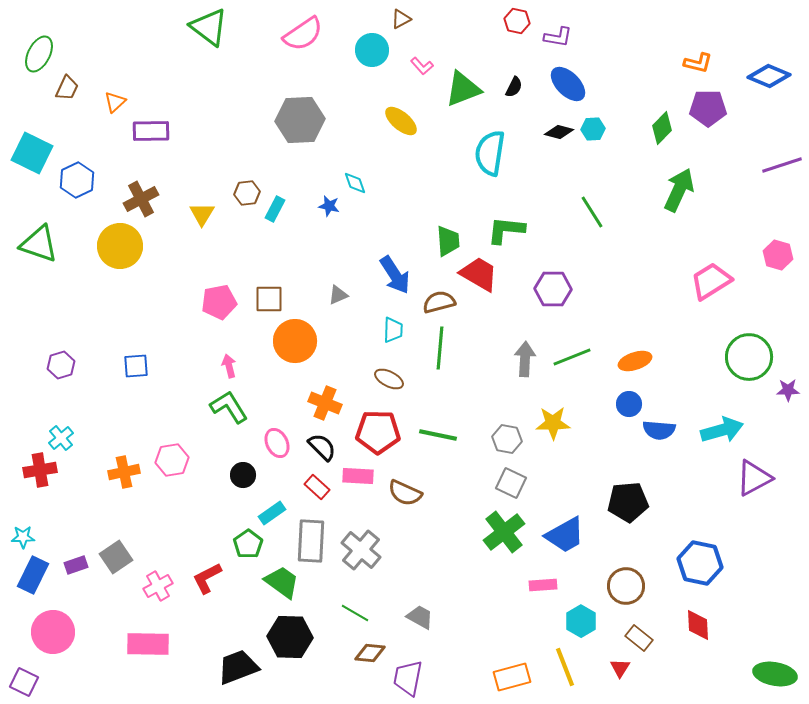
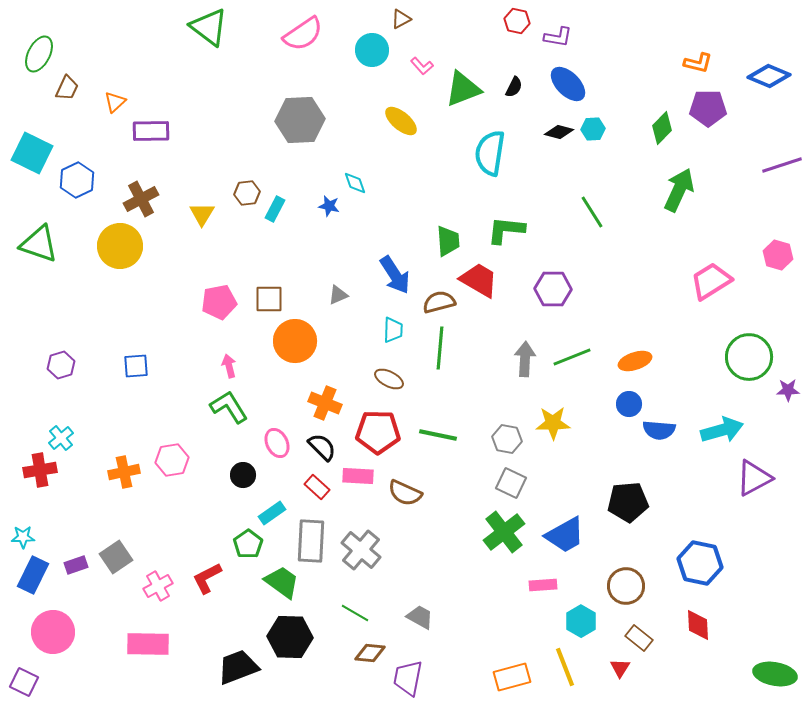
red trapezoid at (479, 274): moved 6 px down
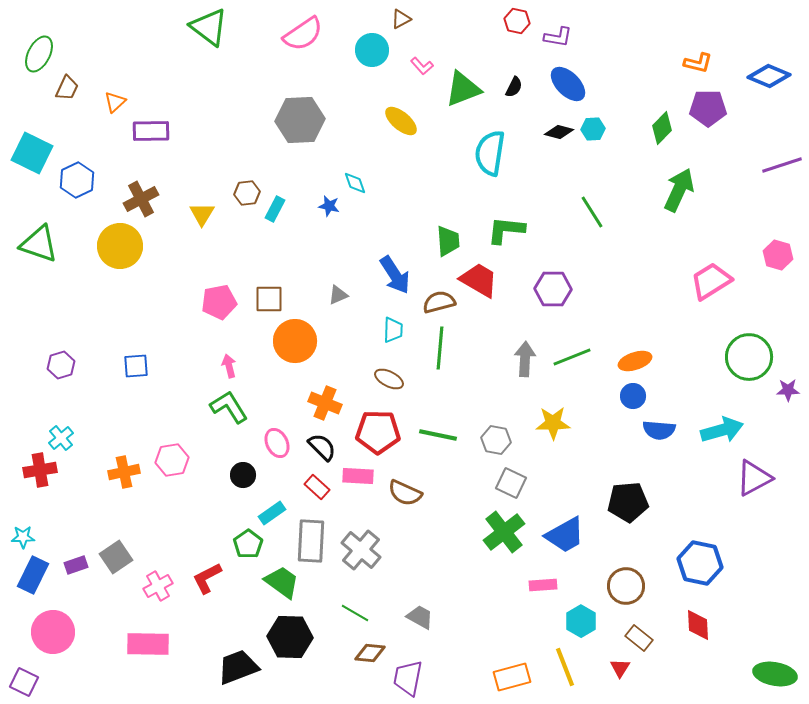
blue circle at (629, 404): moved 4 px right, 8 px up
gray hexagon at (507, 439): moved 11 px left, 1 px down
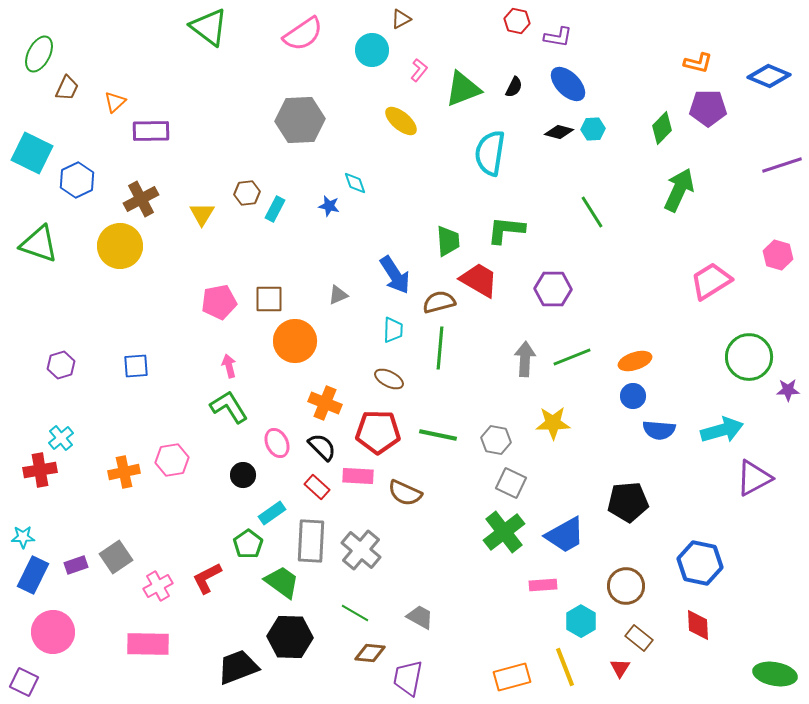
pink L-shape at (422, 66): moved 3 px left, 4 px down; rotated 100 degrees counterclockwise
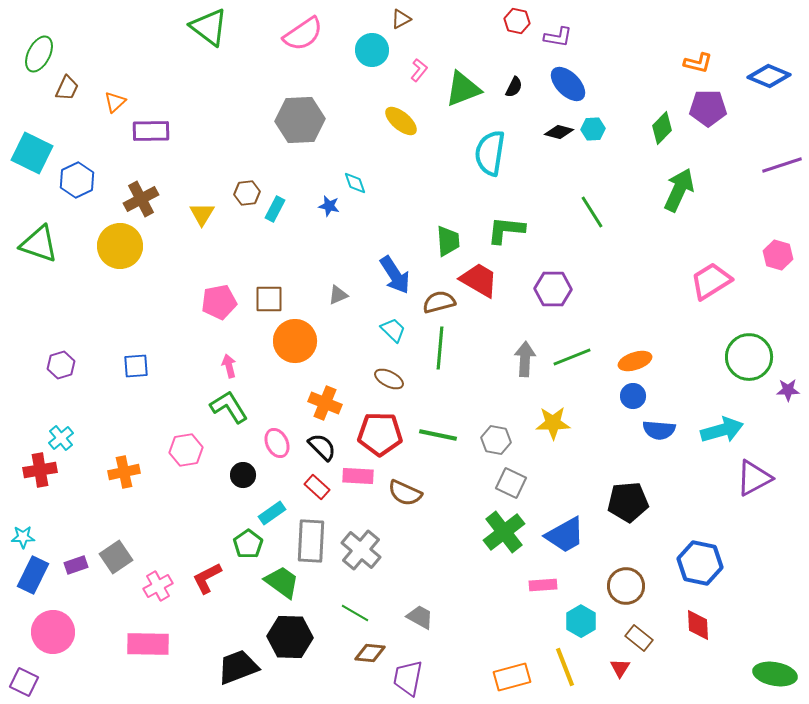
cyan trapezoid at (393, 330): rotated 48 degrees counterclockwise
red pentagon at (378, 432): moved 2 px right, 2 px down
pink hexagon at (172, 460): moved 14 px right, 10 px up
